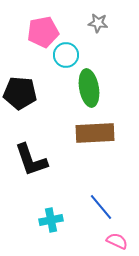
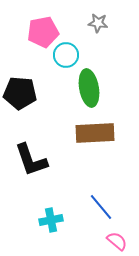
pink semicircle: rotated 15 degrees clockwise
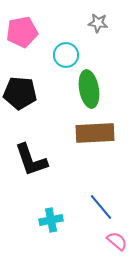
pink pentagon: moved 21 px left
green ellipse: moved 1 px down
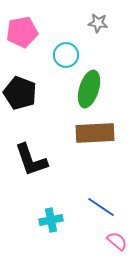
green ellipse: rotated 27 degrees clockwise
black pentagon: rotated 16 degrees clockwise
blue line: rotated 16 degrees counterclockwise
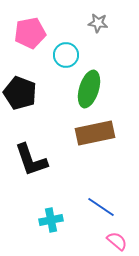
pink pentagon: moved 8 px right, 1 px down
brown rectangle: rotated 9 degrees counterclockwise
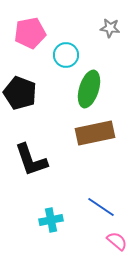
gray star: moved 12 px right, 5 px down
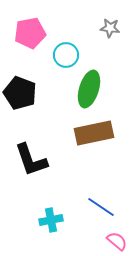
brown rectangle: moved 1 px left
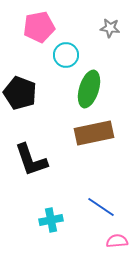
pink pentagon: moved 9 px right, 6 px up
pink semicircle: rotated 45 degrees counterclockwise
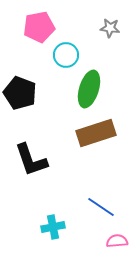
brown rectangle: moved 2 px right; rotated 6 degrees counterclockwise
cyan cross: moved 2 px right, 7 px down
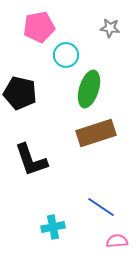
black pentagon: rotated 8 degrees counterclockwise
